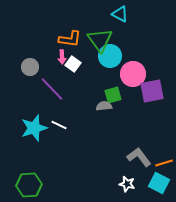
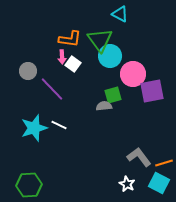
gray circle: moved 2 px left, 4 px down
white star: rotated 14 degrees clockwise
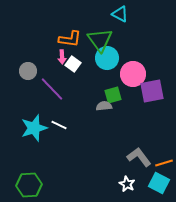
cyan circle: moved 3 px left, 2 px down
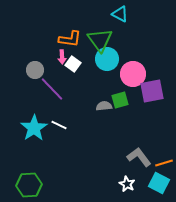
cyan circle: moved 1 px down
gray circle: moved 7 px right, 1 px up
green square: moved 7 px right, 5 px down
cyan star: rotated 16 degrees counterclockwise
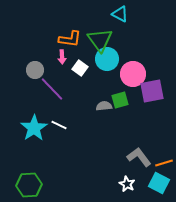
white square: moved 7 px right, 4 px down
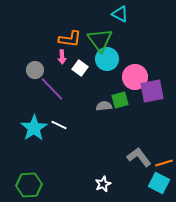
pink circle: moved 2 px right, 3 px down
white star: moved 24 px left; rotated 21 degrees clockwise
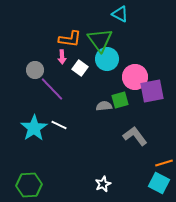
gray L-shape: moved 4 px left, 21 px up
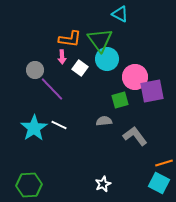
gray semicircle: moved 15 px down
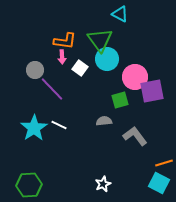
orange L-shape: moved 5 px left, 2 px down
